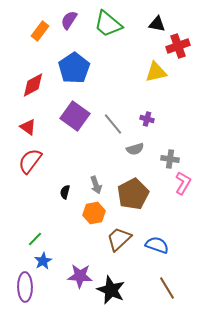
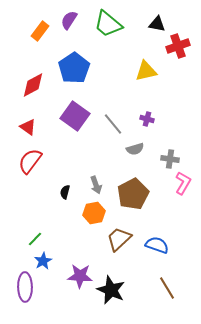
yellow triangle: moved 10 px left, 1 px up
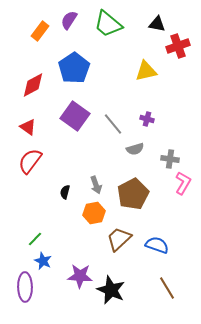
blue star: rotated 18 degrees counterclockwise
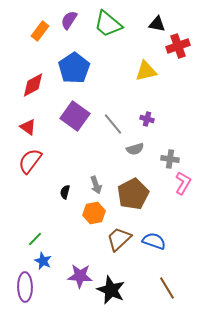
blue semicircle: moved 3 px left, 4 px up
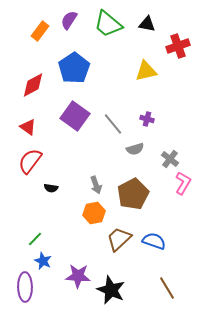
black triangle: moved 10 px left
gray cross: rotated 30 degrees clockwise
black semicircle: moved 14 px left, 4 px up; rotated 96 degrees counterclockwise
purple star: moved 2 px left
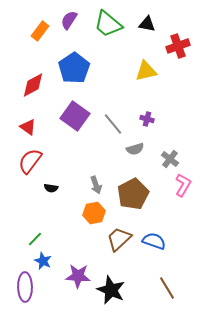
pink L-shape: moved 2 px down
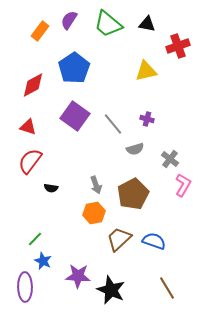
red triangle: rotated 18 degrees counterclockwise
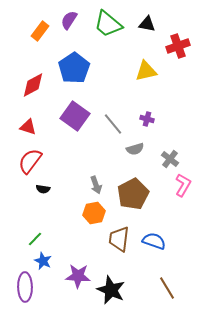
black semicircle: moved 8 px left, 1 px down
brown trapezoid: rotated 40 degrees counterclockwise
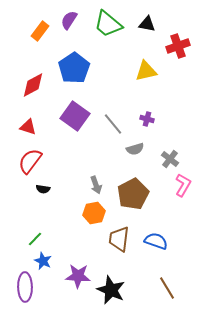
blue semicircle: moved 2 px right
